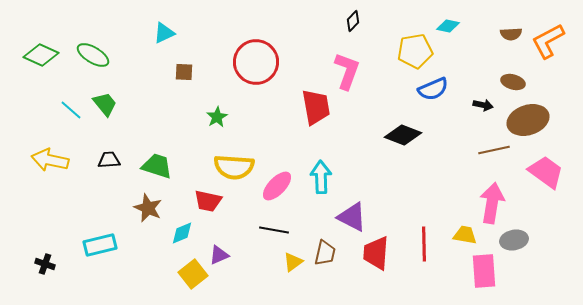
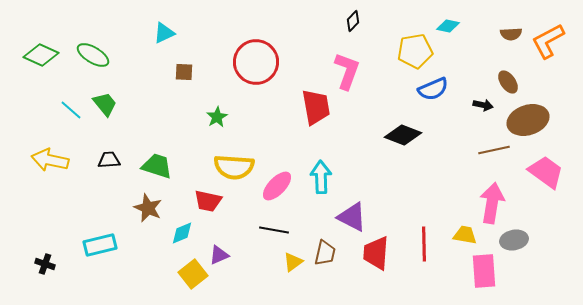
brown ellipse at (513, 82): moved 5 px left; rotated 40 degrees clockwise
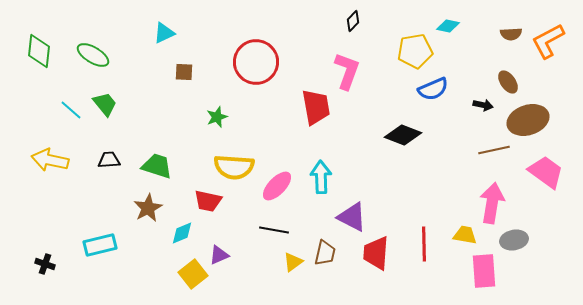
green diamond at (41, 55): moved 2 px left, 4 px up; rotated 72 degrees clockwise
green star at (217, 117): rotated 10 degrees clockwise
brown star at (148, 208): rotated 20 degrees clockwise
